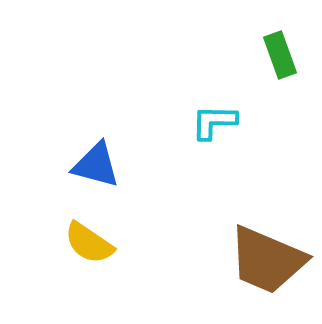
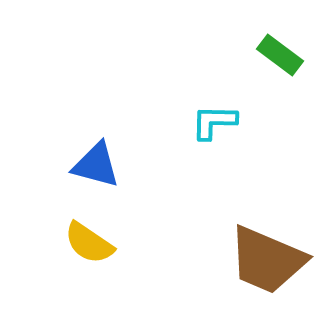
green rectangle: rotated 33 degrees counterclockwise
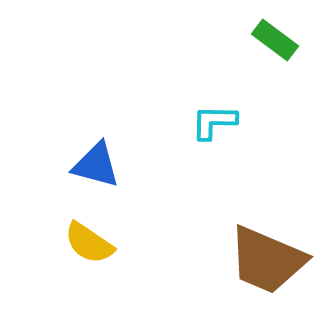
green rectangle: moved 5 px left, 15 px up
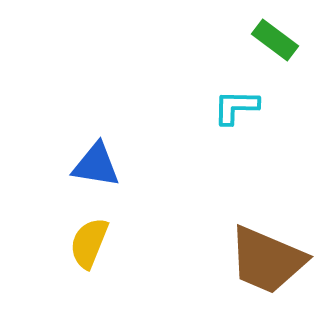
cyan L-shape: moved 22 px right, 15 px up
blue triangle: rotated 6 degrees counterclockwise
yellow semicircle: rotated 78 degrees clockwise
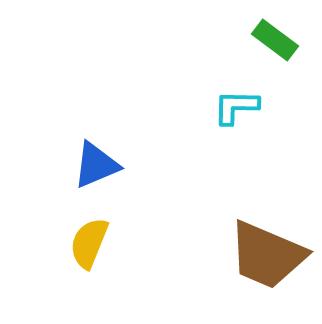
blue triangle: rotated 32 degrees counterclockwise
brown trapezoid: moved 5 px up
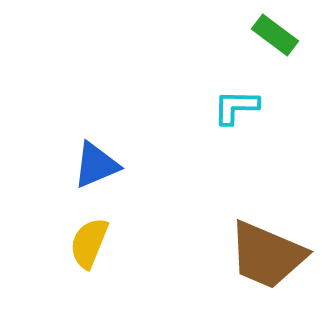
green rectangle: moved 5 px up
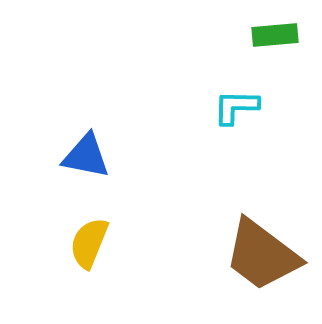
green rectangle: rotated 42 degrees counterclockwise
blue triangle: moved 10 px left, 9 px up; rotated 34 degrees clockwise
brown trapezoid: moved 5 px left; rotated 14 degrees clockwise
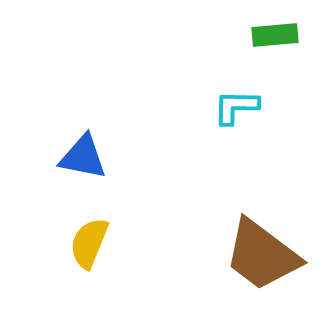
blue triangle: moved 3 px left, 1 px down
